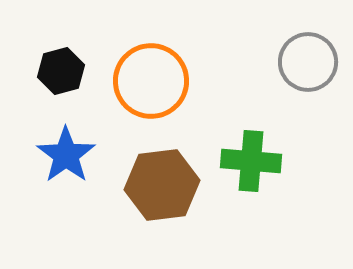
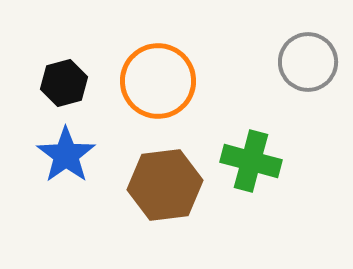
black hexagon: moved 3 px right, 12 px down
orange circle: moved 7 px right
green cross: rotated 10 degrees clockwise
brown hexagon: moved 3 px right
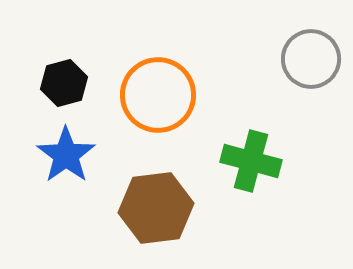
gray circle: moved 3 px right, 3 px up
orange circle: moved 14 px down
brown hexagon: moved 9 px left, 23 px down
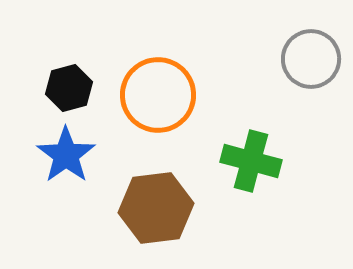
black hexagon: moved 5 px right, 5 px down
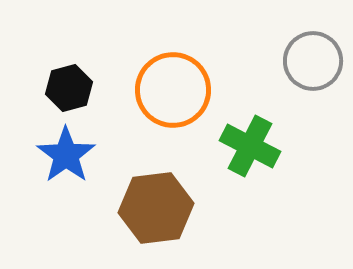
gray circle: moved 2 px right, 2 px down
orange circle: moved 15 px right, 5 px up
green cross: moved 1 px left, 15 px up; rotated 12 degrees clockwise
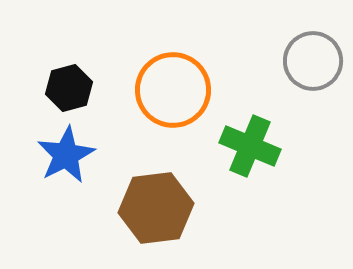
green cross: rotated 4 degrees counterclockwise
blue star: rotated 8 degrees clockwise
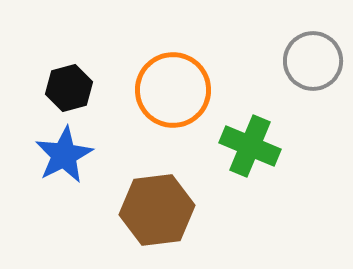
blue star: moved 2 px left
brown hexagon: moved 1 px right, 2 px down
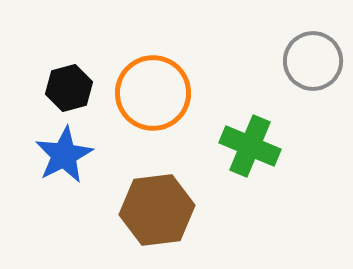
orange circle: moved 20 px left, 3 px down
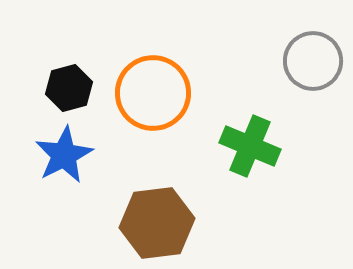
brown hexagon: moved 13 px down
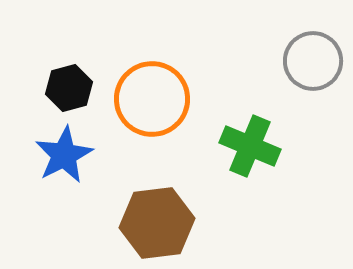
orange circle: moved 1 px left, 6 px down
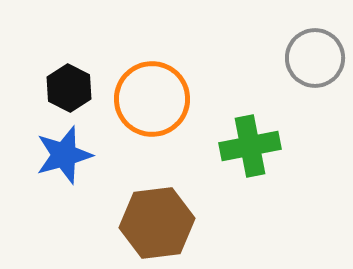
gray circle: moved 2 px right, 3 px up
black hexagon: rotated 18 degrees counterclockwise
green cross: rotated 34 degrees counterclockwise
blue star: rotated 12 degrees clockwise
